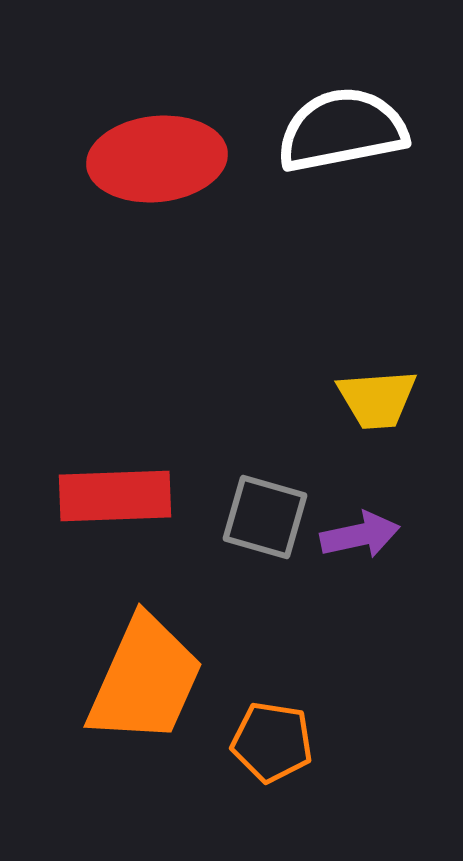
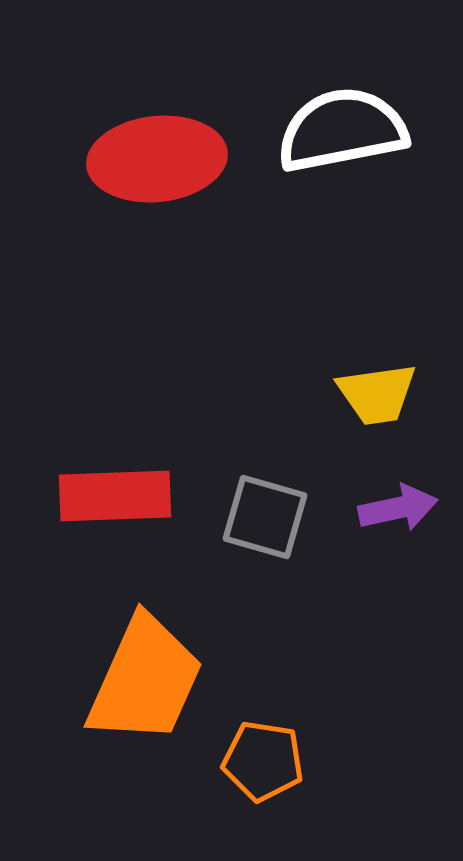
yellow trapezoid: moved 5 px up; rotated 4 degrees counterclockwise
purple arrow: moved 38 px right, 27 px up
orange pentagon: moved 9 px left, 19 px down
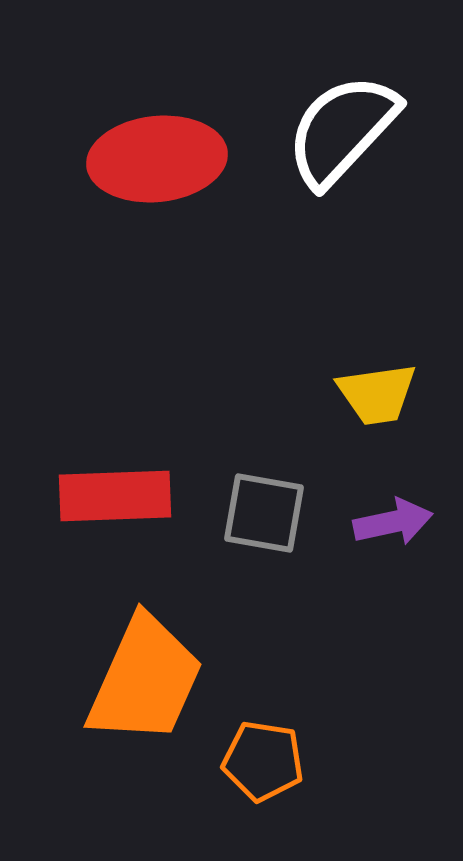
white semicircle: rotated 36 degrees counterclockwise
purple arrow: moved 5 px left, 14 px down
gray square: moved 1 px left, 4 px up; rotated 6 degrees counterclockwise
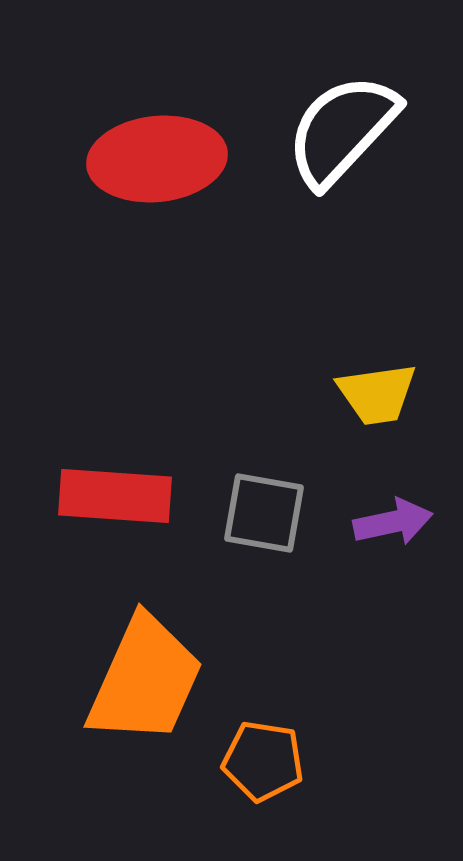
red rectangle: rotated 6 degrees clockwise
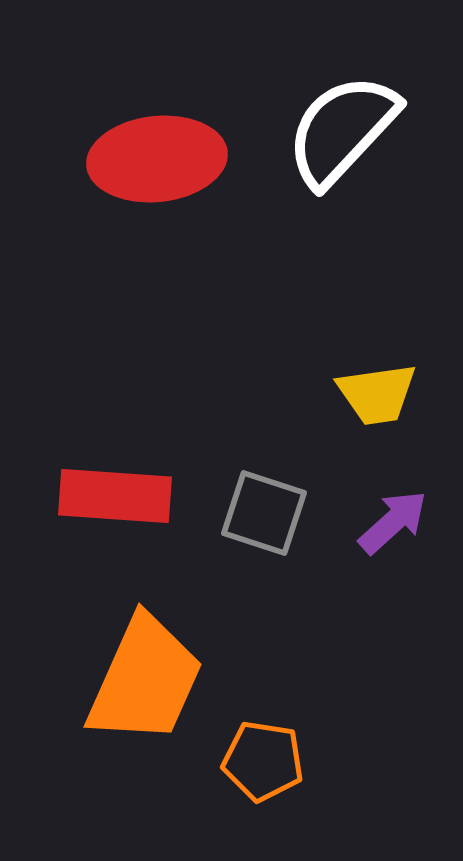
gray square: rotated 8 degrees clockwise
purple arrow: rotated 30 degrees counterclockwise
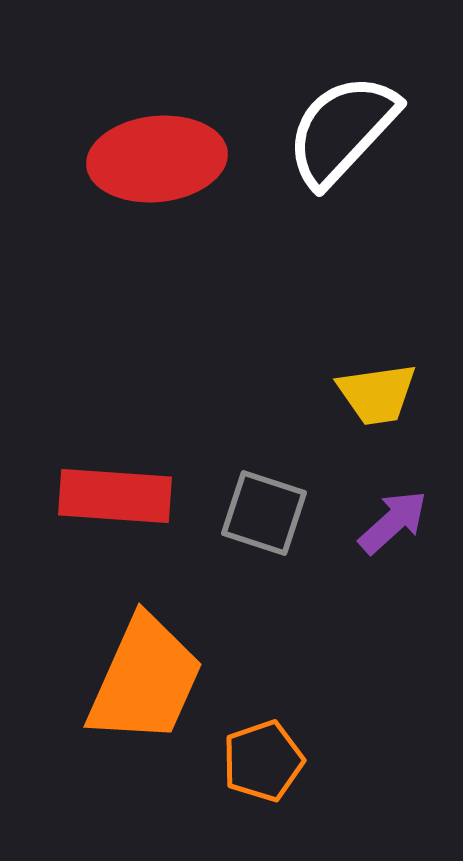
orange pentagon: rotated 28 degrees counterclockwise
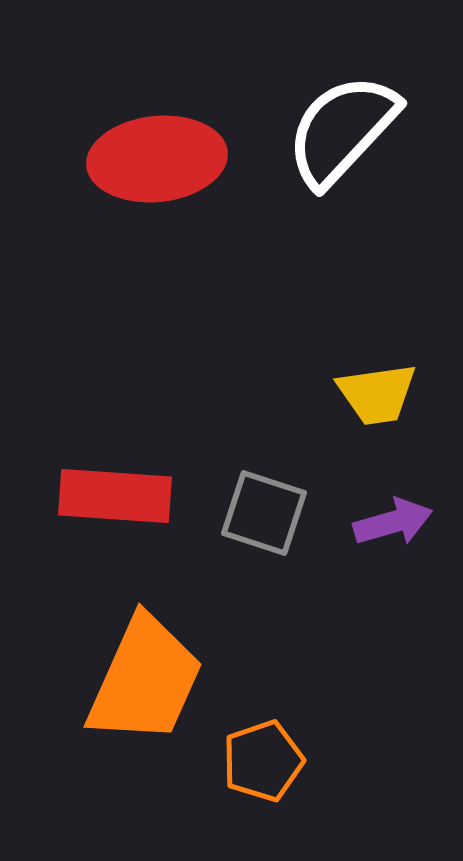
purple arrow: rotated 26 degrees clockwise
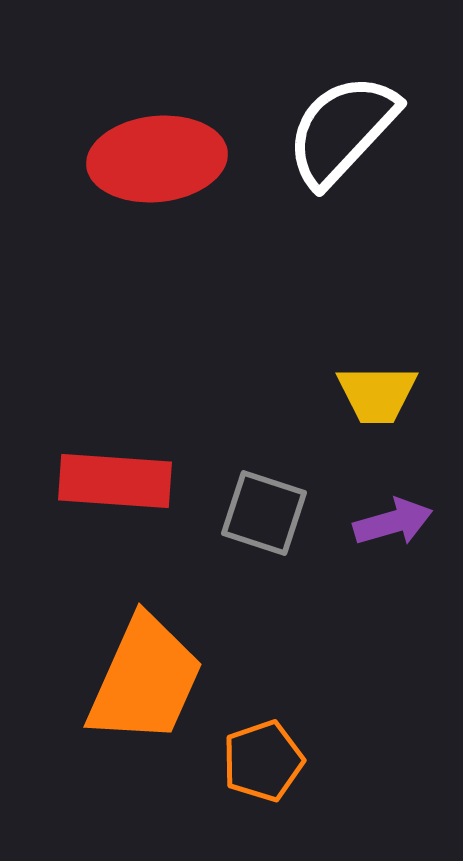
yellow trapezoid: rotated 8 degrees clockwise
red rectangle: moved 15 px up
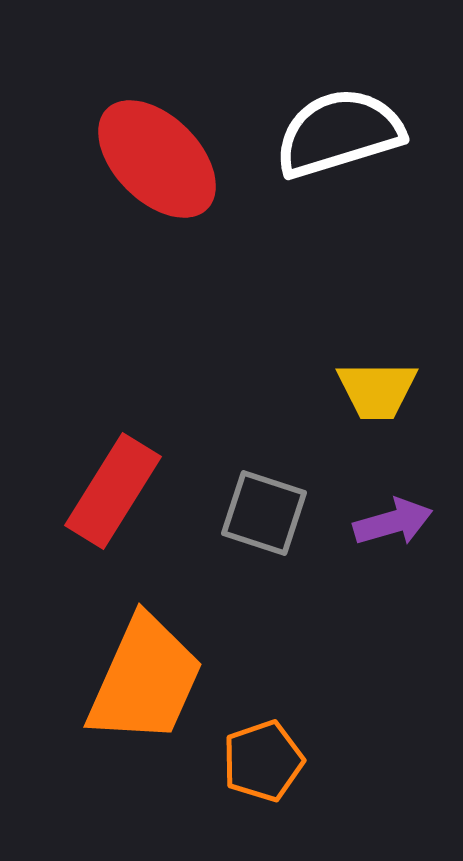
white semicircle: moved 3 px left, 3 px down; rotated 30 degrees clockwise
red ellipse: rotated 51 degrees clockwise
yellow trapezoid: moved 4 px up
red rectangle: moved 2 px left, 10 px down; rotated 62 degrees counterclockwise
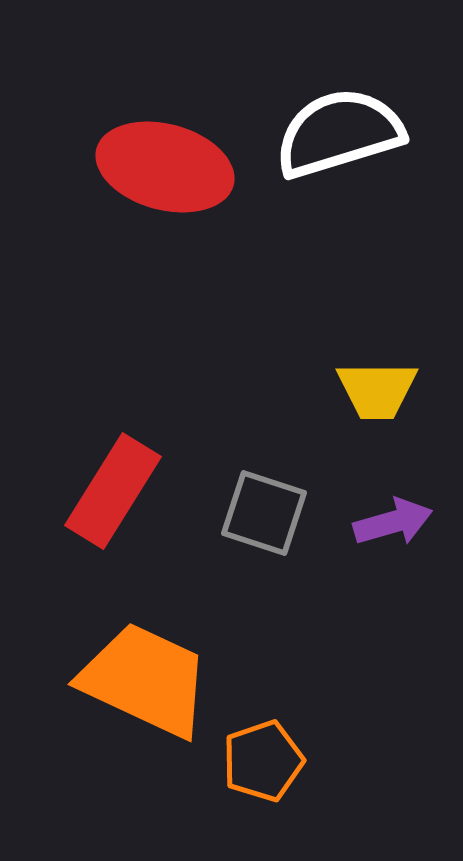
red ellipse: moved 8 px right, 8 px down; rotated 30 degrees counterclockwise
orange trapezoid: rotated 89 degrees counterclockwise
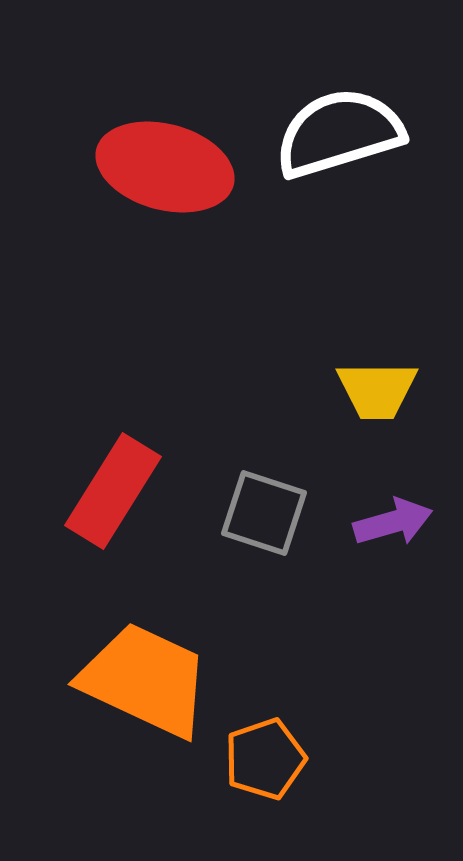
orange pentagon: moved 2 px right, 2 px up
